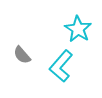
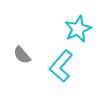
cyan star: rotated 16 degrees clockwise
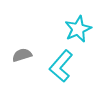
gray semicircle: rotated 114 degrees clockwise
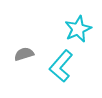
gray semicircle: moved 2 px right, 1 px up
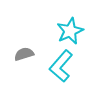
cyan star: moved 8 px left, 2 px down
